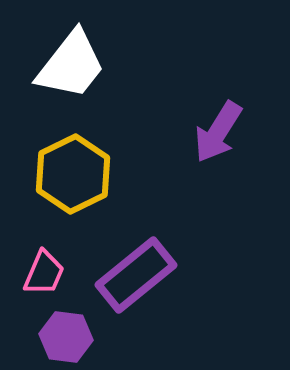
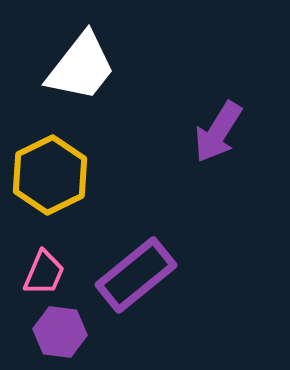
white trapezoid: moved 10 px right, 2 px down
yellow hexagon: moved 23 px left, 1 px down
purple hexagon: moved 6 px left, 5 px up
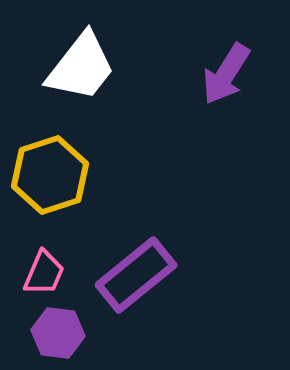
purple arrow: moved 8 px right, 58 px up
yellow hexagon: rotated 8 degrees clockwise
purple hexagon: moved 2 px left, 1 px down
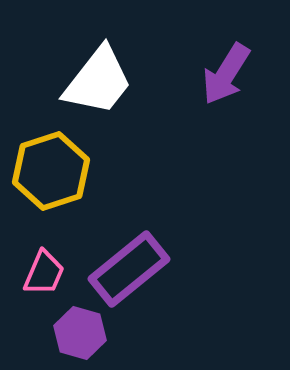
white trapezoid: moved 17 px right, 14 px down
yellow hexagon: moved 1 px right, 4 px up
purple rectangle: moved 7 px left, 6 px up
purple hexagon: moved 22 px right; rotated 9 degrees clockwise
